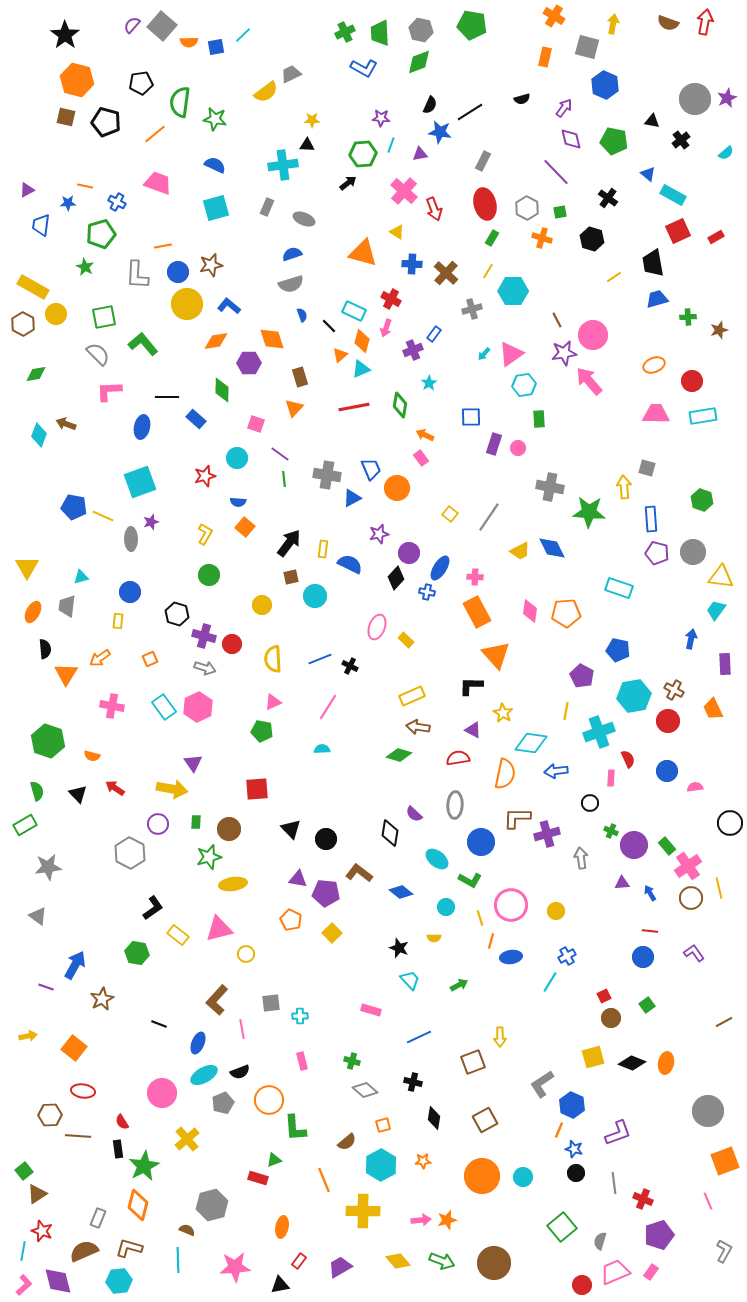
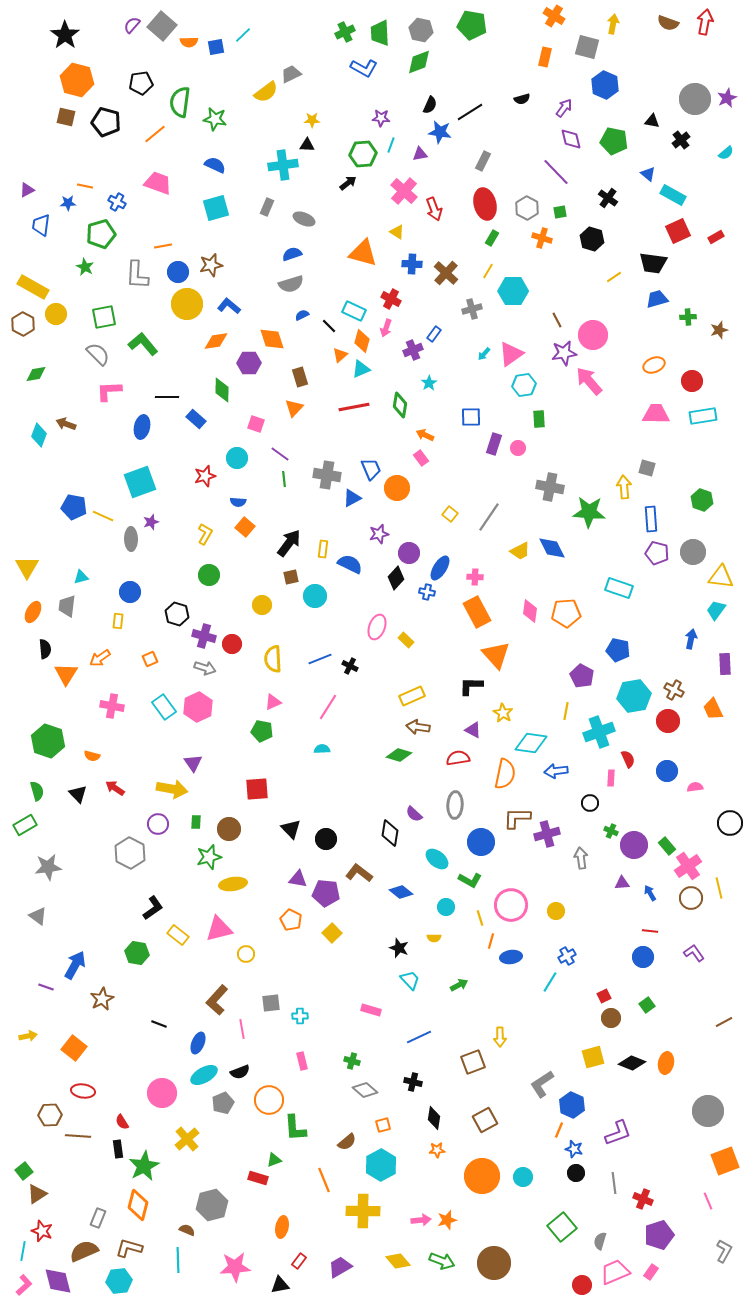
black trapezoid at (653, 263): rotated 72 degrees counterclockwise
blue semicircle at (302, 315): rotated 96 degrees counterclockwise
orange star at (423, 1161): moved 14 px right, 11 px up
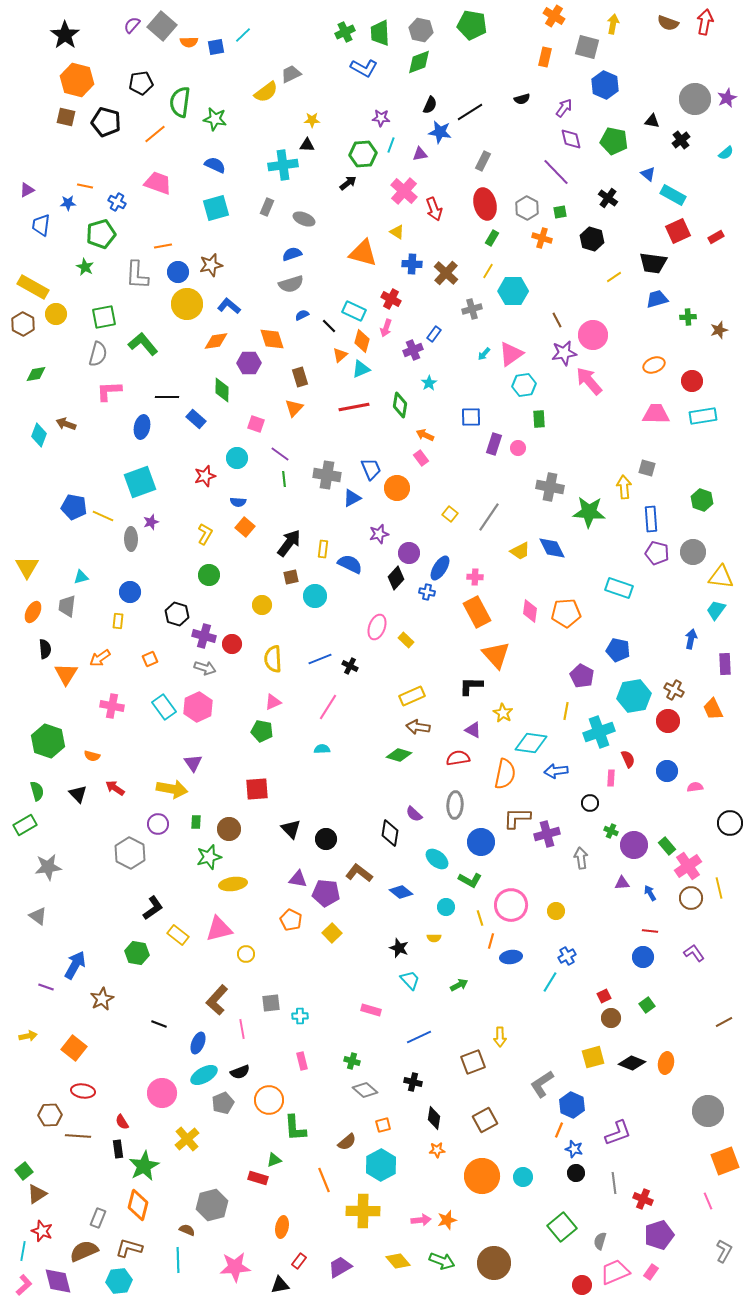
gray semicircle at (98, 354): rotated 60 degrees clockwise
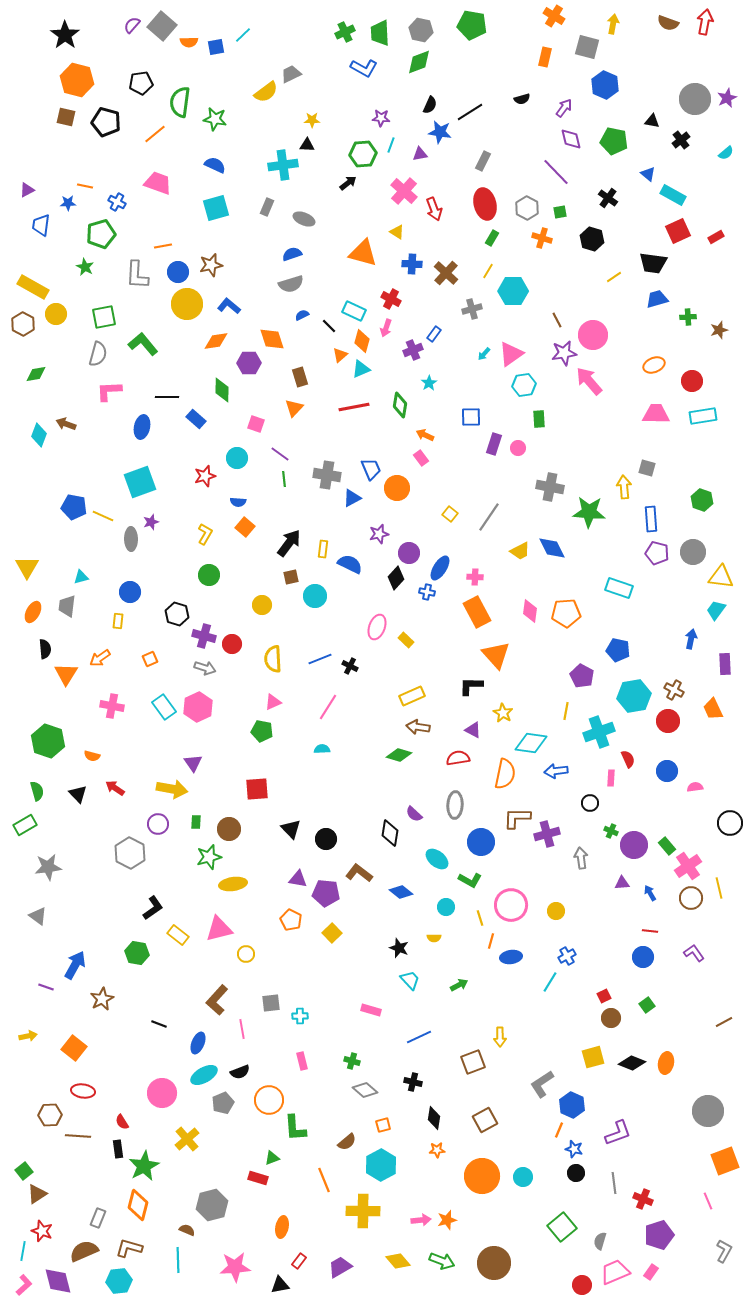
green triangle at (274, 1160): moved 2 px left, 2 px up
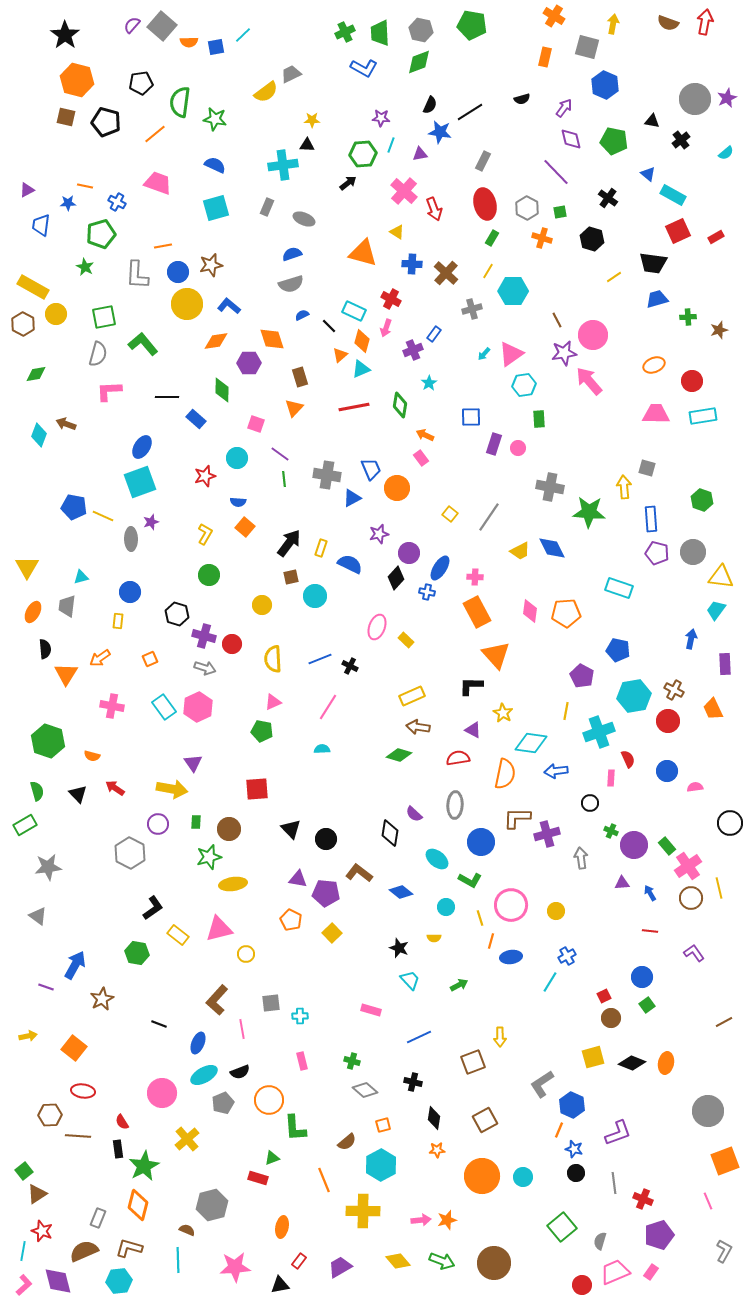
blue ellipse at (142, 427): moved 20 px down; rotated 20 degrees clockwise
yellow rectangle at (323, 549): moved 2 px left, 1 px up; rotated 12 degrees clockwise
blue circle at (643, 957): moved 1 px left, 20 px down
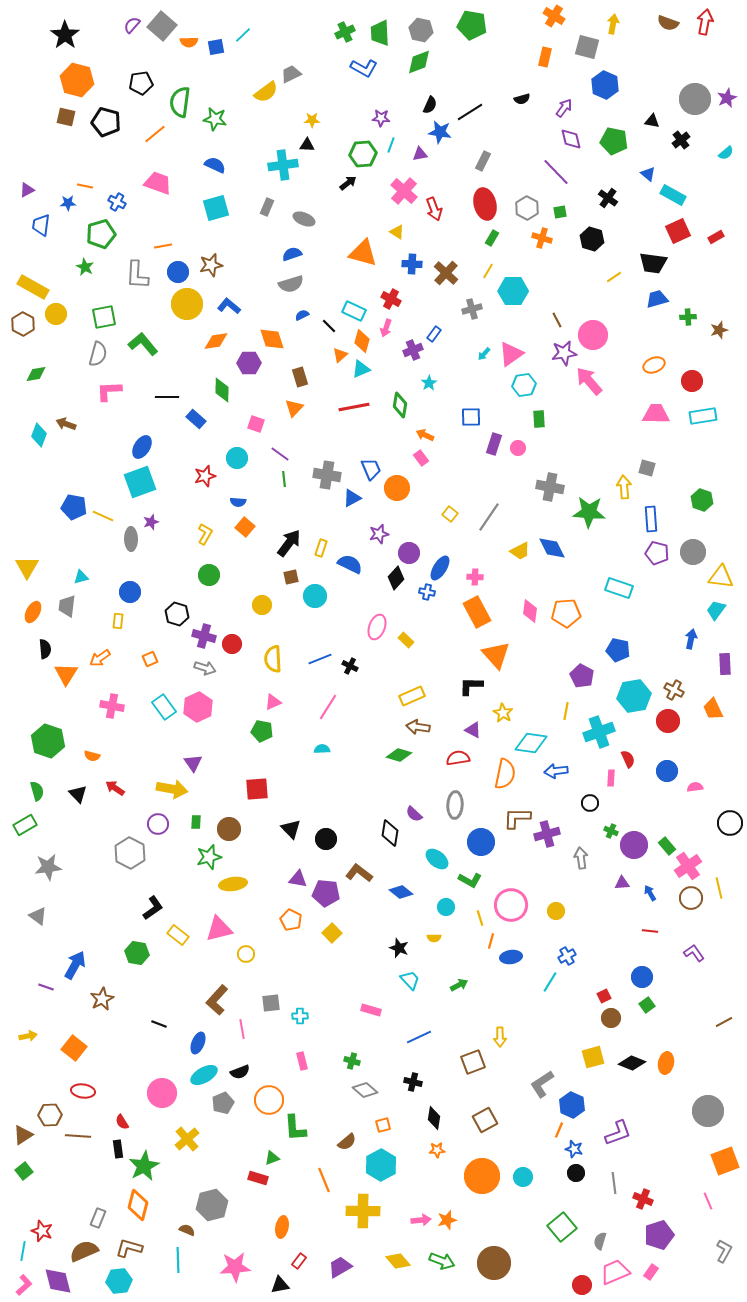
brown triangle at (37, 1194): moved 14 px left, 59 px up
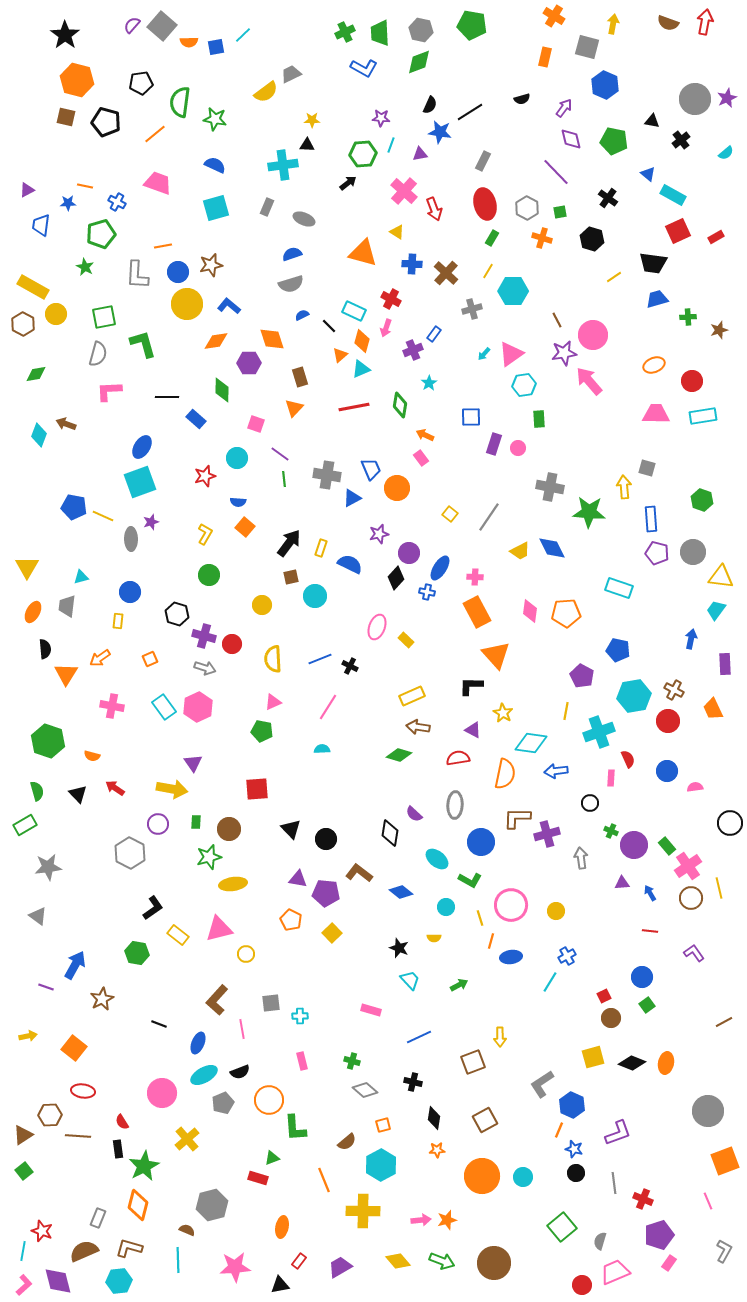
green L-shape at (143, 344): rotated 24 degrees clockwise
pink rectangle at (651, 1272): moved 18 px right, 9 px up
